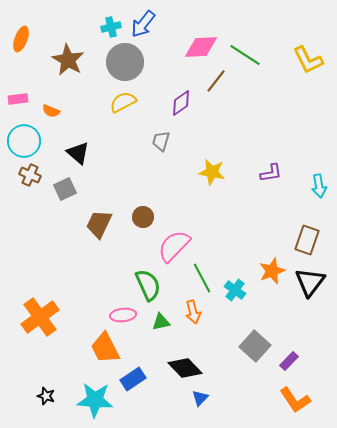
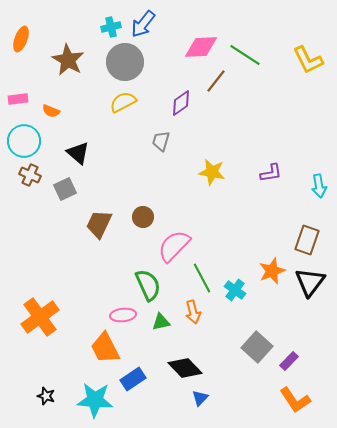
gray square at (255, 346): moved 2 px right, 1 px down
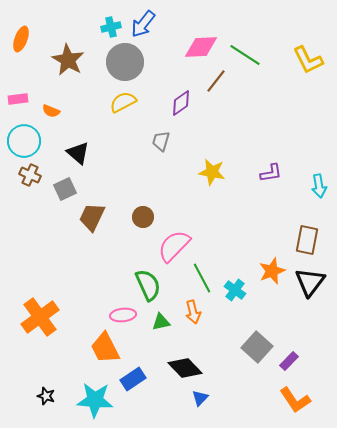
brown trapezoid at (99, 224): moved 7 px left, 7 px up
brown rectangle at (307, 240): rotated 8 degrees counterclockwise
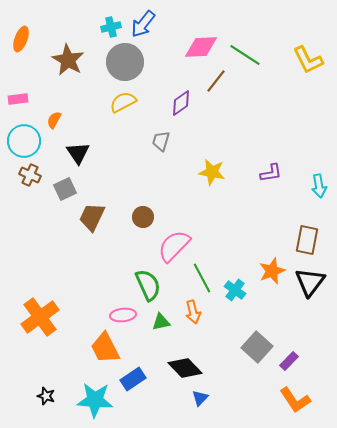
orange semicircle at (51, 111): moved 3 px right, 9 px down; rotated 96 degrees clockwise
black triangle at (78, 153): rotated 15 degrees clockwise
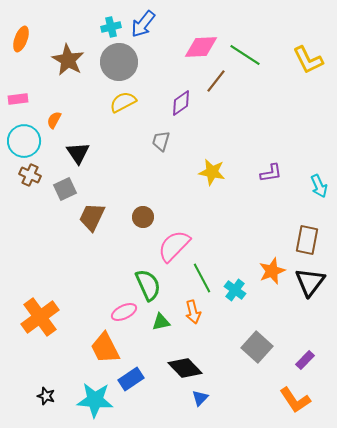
gray circle at (125, 62): moved 6 px left
cyan arrow at (319, 186): rotated 15 degrees counterclockwise
pink ellipse at (123, 315): moved 1 px right, 3 px up; rotated 20 degrees counterclockwise
purple rectangle at (289, 361): moved 16 px right, 1 px up
blue rectangle at (133, 379): moved 2 px left
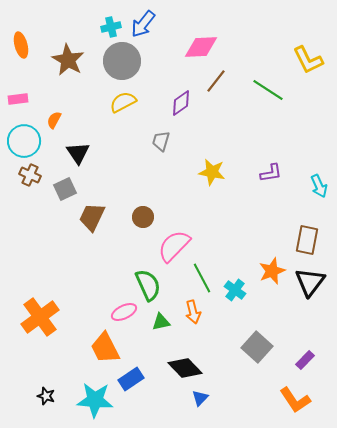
orange ellipse at (21, 39): moved 6 px down; rotated 35 degrees counterclockwise
green line at (245, 55): moved 23 px right, 35 px down
gray circle at (119, 62): moved 3 px right, 1 px up
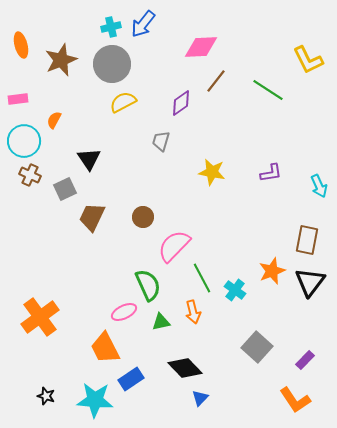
brown star at (68, 60): moved 7 px left; rotated 20 degrees clockwise
gray circle at (122, 61): moved 10 px left, 3 px down
black triangle at (78, 153): moved 11 px right, 6 px down
